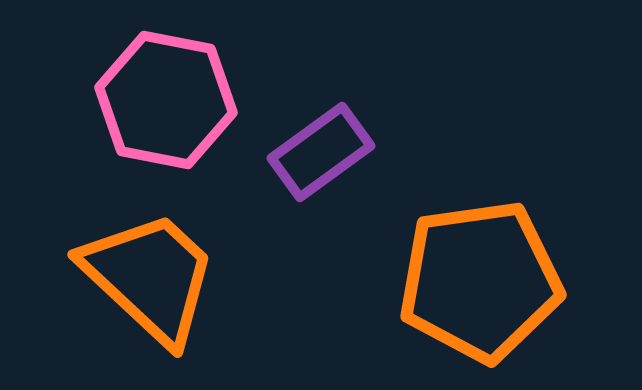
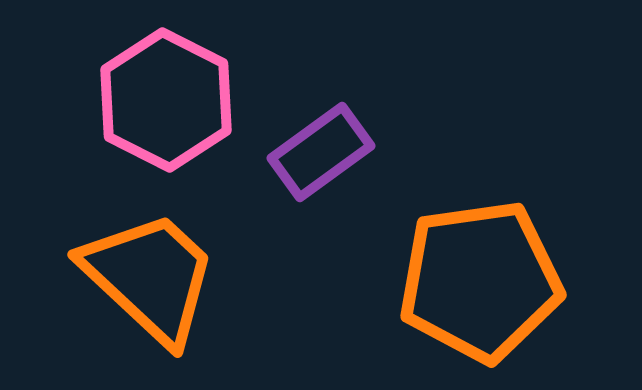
pink hexagon: rotated 16 degrees clockwise
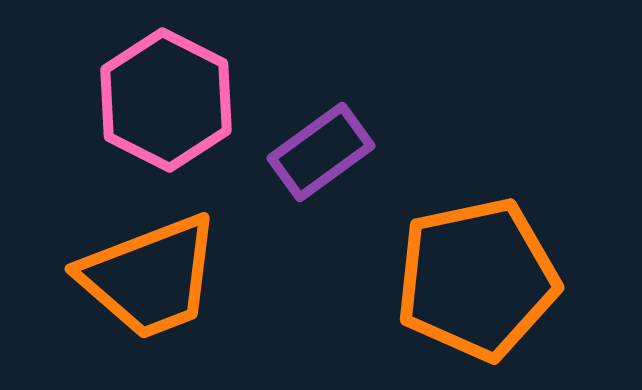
orange trapezoid: rotated 116 degrees clockwise
orange pentagon: moved 3 px left, 2 px up; rotated 4 degrees counterclockwise
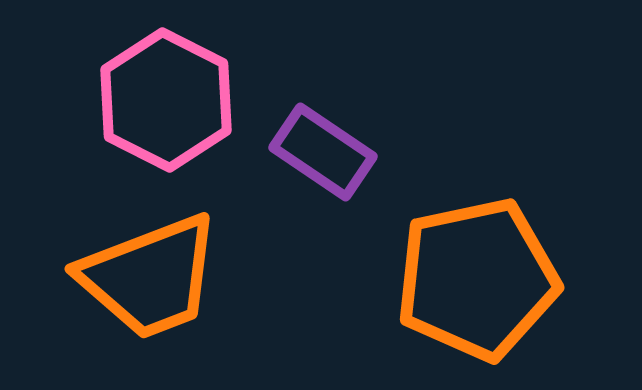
purple rectangle: moved 2 px right; rotated 70 degrees clockwise
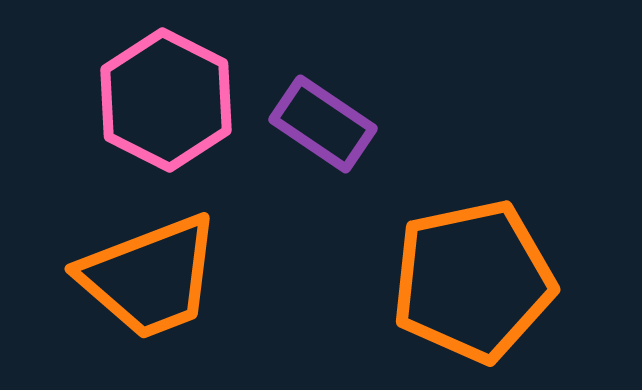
purple rectangle: moved 28 px up
orange pentagon: moved 4 px left, 2 px down
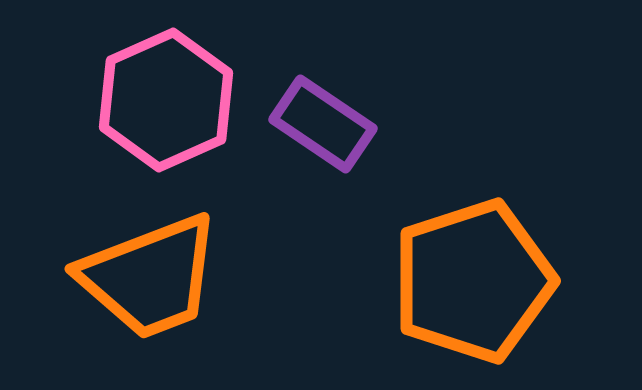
pink hexagon: rotated 9 degrees clockwise
orange pentagon: rotated 6 degrees counterclockwise
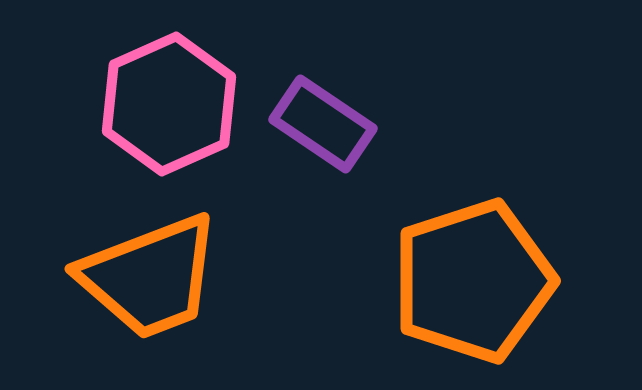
pink hexagon: moved 3 px right, 4 px down
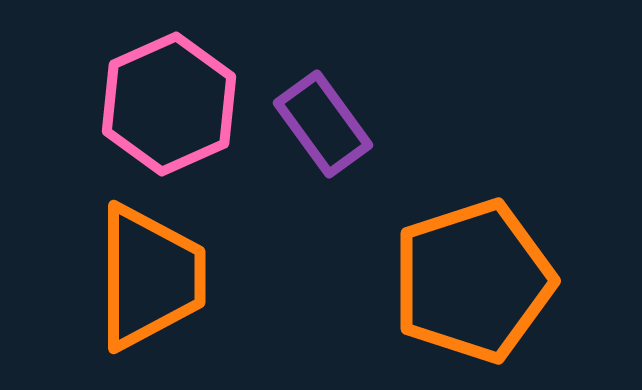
purple rectangle: rotated 20 degrees clockwise
orange trapezoid: rotated 69 degrees counterclockwise
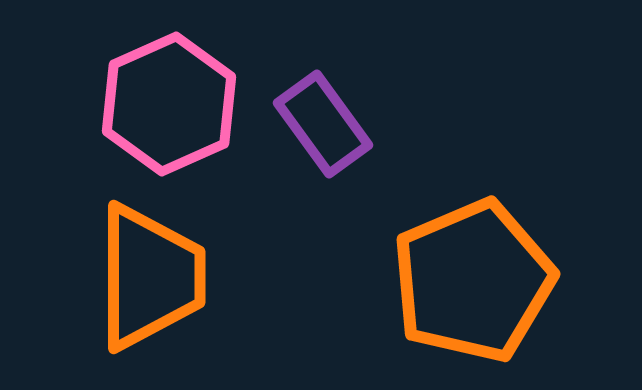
orange pentagon: rotated 5 degrees counterclockwise
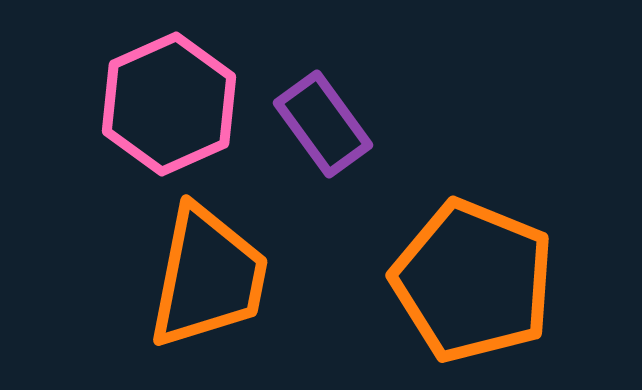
orange trapezoid: moved 58 px right; rotated 11 degrees clockwise
orange pentagon: rotated 27 degrees counterclockwise
